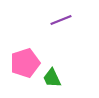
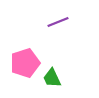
purple line: moved 3 px left, 2 px down
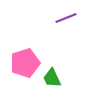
purple line: moved 8 px right, 4 px up
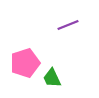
purple line: moved 2 px right, 7 px down
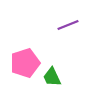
green trapezoid: moved 1 px up
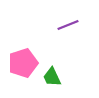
pink pentagon: moved 2 px left
